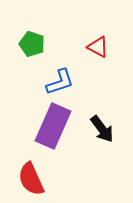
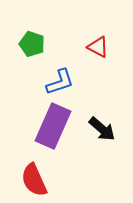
black arrow: rotated 12 degrees counterclockwise
red semicircle: moved 3 px right, 1 px down
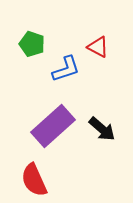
blue L-shape: moved 6 px right, 13 px up
purple rectangle: rotated 24 degrees clockwise
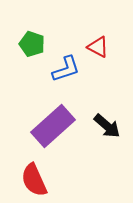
black arrow: moved 5 px right, 3 px up
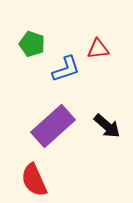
red triangle: moved 2 px down; rotated 35 degrees counterclockwise
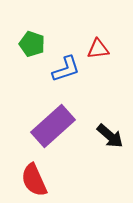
black arrow: moved 3 px right, 10 px down
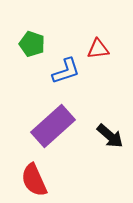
blue L-shape: moved 2 px down
